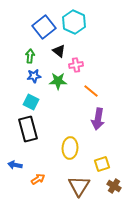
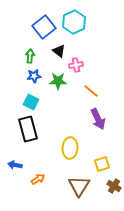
cyan hexagon: rotated 10 degrees clockwise
purple arrow: rotated 35 degrees counterclockwise
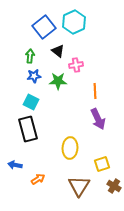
black triangle: moved 1 px left
orange line: moved 4 px right; rotated 49 degrees clockwise
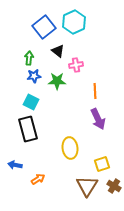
green arrow: moved 1 px left, 2 px down
green star: moved 1 px left
yellow ellipse: rotated 10 degrees counterclockwise
brown triangle: moved 8 px right
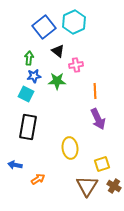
cyan square: moved 5 px left, 8 px up
black rectangle: moved 2 px up; rotated 25 degrees clockwise
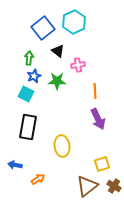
blue square: moved 1 px left, 1 px down
pink cross: moved 2 px right
blue star: rotated 16 degrees counterclockwise
yellow ellipse: moved 8 px left, 2 px up
brown triangle: rotated 20 degrees clockwise
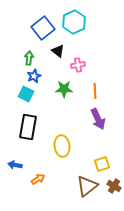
green star: moved 7 px right, 8 px down
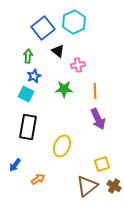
green arrow: moved 1 px left, 2 px up
yellow ellipse: rotated 30 degrees clockwise
blue arrow: rotated 64 degrees counterclockwise
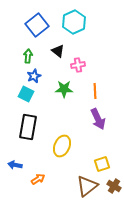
blue square: moved 6 px left, 3 px up
blue arrow: rotated 64 degrees clockwise
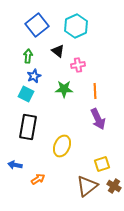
cyan hexagon: moved 2 px right, 4 px down
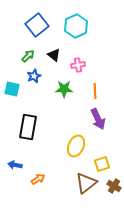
black triangle: moved 4 px left, 4 px down
green arrow: rotated 40 degrees clockwise
cyan square: moved 14 px left, 5 px up; rotated 14 degrees counterclockwise
yellow ellipse: moved 14 px right
brown triangle: moved 1 px left, 3 px up
